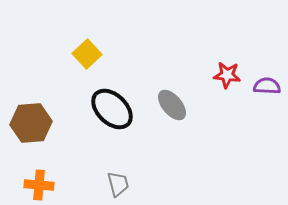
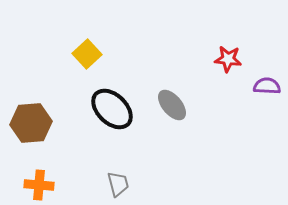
red star: moved 1 px right, 16 px up
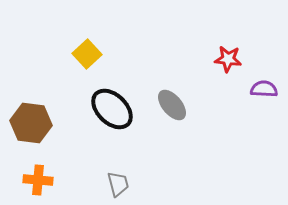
purple semicircle: moved 3 px left, 3 px down
brown hexagon: rotated 12 degrees clockwise
orange cross: moved 1 px left, 5 px up
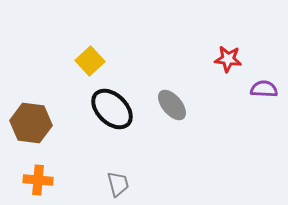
yellow square: moved 3 px right, 7 px down
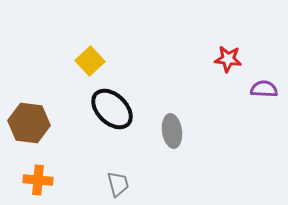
gray ellipse: moved 26 px down; rotated 32 degrees clockwise
brown hexagon: moved 2 px left
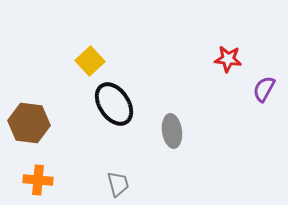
purple semicircle: rotated 64 degrees counterclockwise
black ellipse: moved 2 px right, 5 px up; rotated 12 degrees clockwise
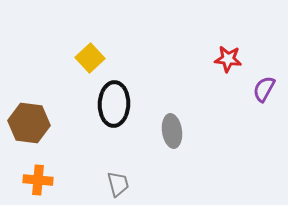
yellow square: moved 3 px up
black ellipse: rotated 36 degrees clockwise
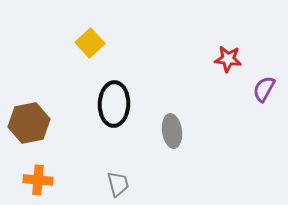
yellow square: moved 15 px up
brown hexagon: rotated 18 degrees counterclockwise
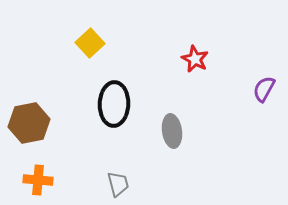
red star: moved 33 px left; rotated 20 degrees clockwise
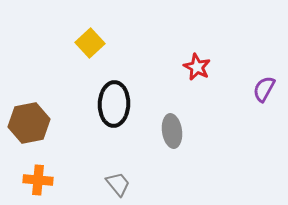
red star: moved 2 px right, 8 px down
gray trapezoid: rotated 24 degrees counterclockwise
